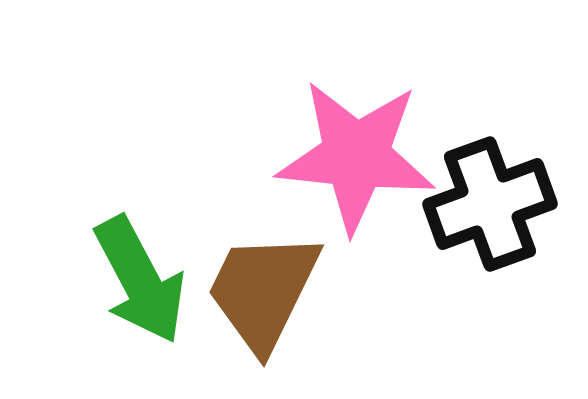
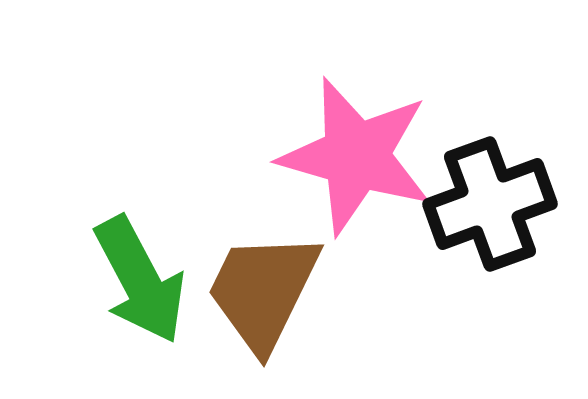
pink star: rotated 10 degrees clockwise
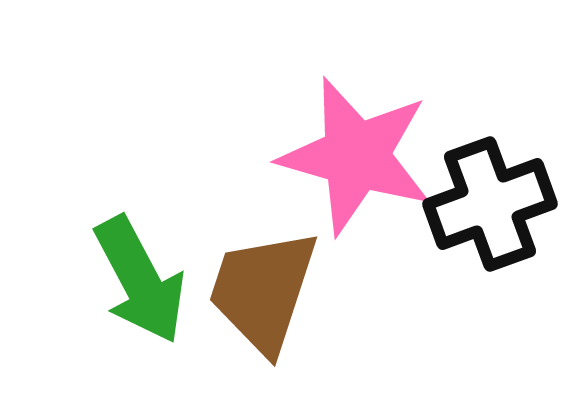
brown trapezoid: rotated 8 degrees counterclockwise
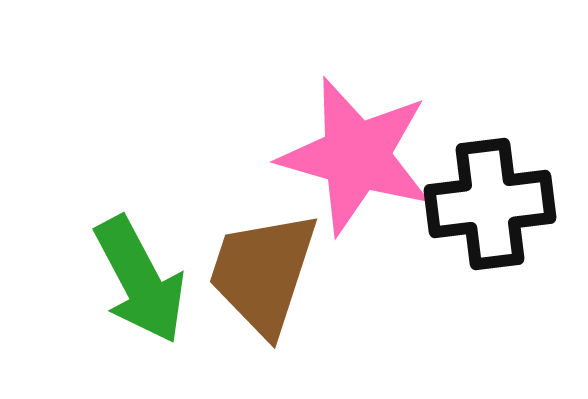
black cross: rotated 13 degrees clockwise
brown trapezoid: moved 18 px up
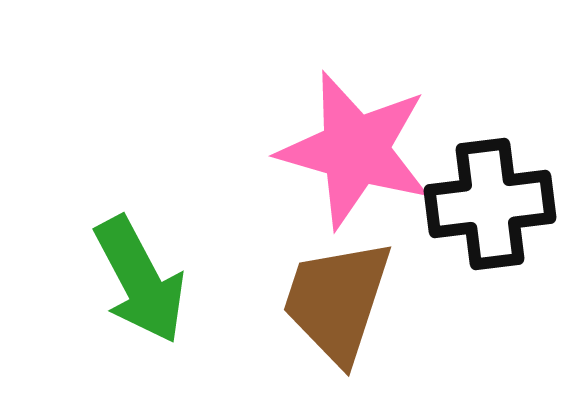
pink star: moved 1 px left, 6 px up
brown trapezoid: moved 74 px right, 28 px down
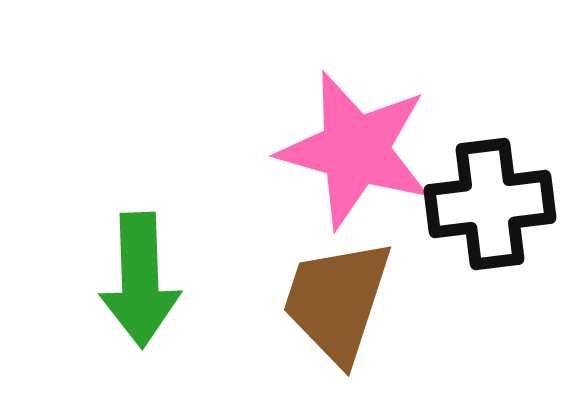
green arrow: rotated 26 degrees clockwise
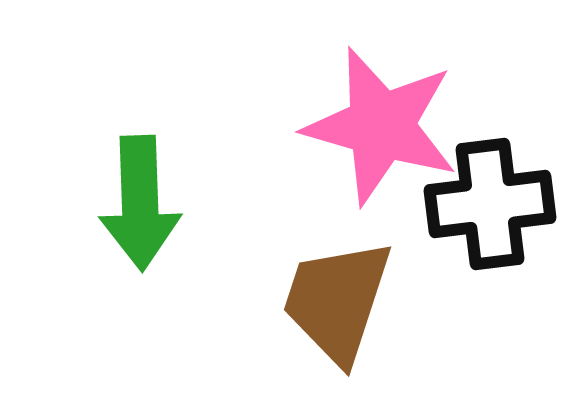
pink star: moved 26 px right, 24 px up
green arrow: moved 77 px up
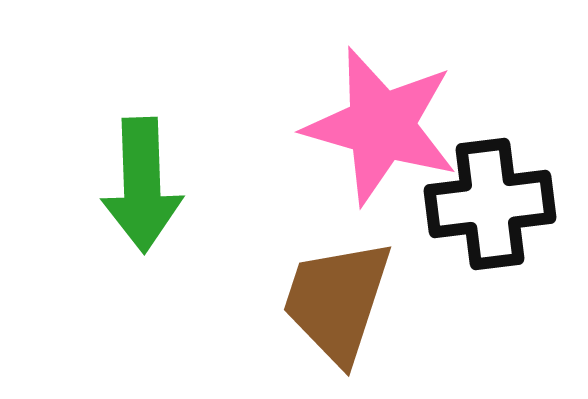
green arrow: moved 2 px right, 18 px up
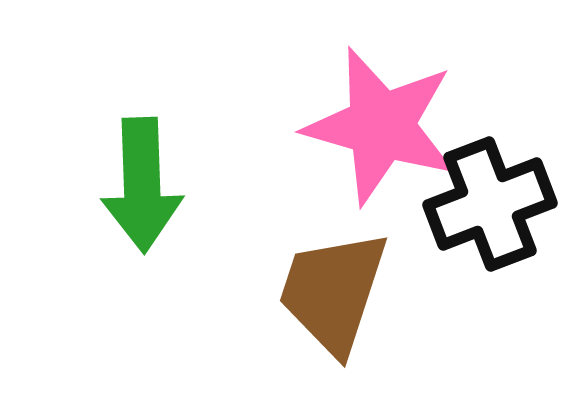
black cross: rotated 14 degrees counterclockwise
brown trapezoid: moved 4 px left, 9 px up
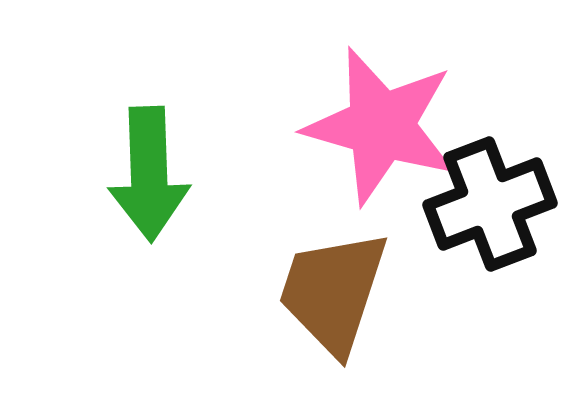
green arrow: moved 7 px right, 11 px up
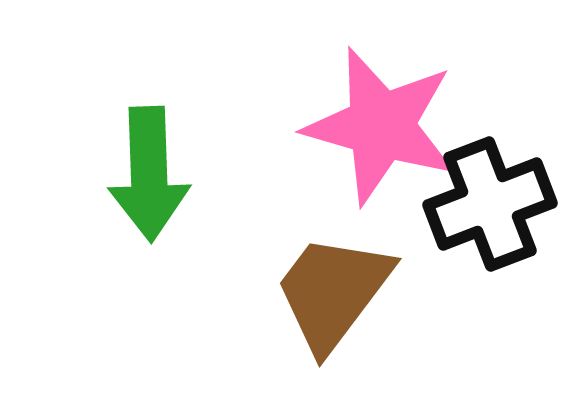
brown trapezoid: rotated 19 degrees clockwise
